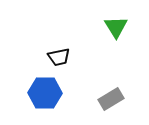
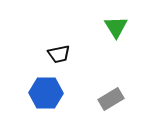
black trapezoid: moved 3 px up
blue hexagon: moved 1 px right
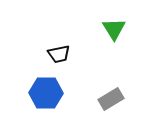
green triangle: moved 2 px left, 2 px down
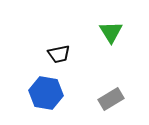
green triangle: moved 3 px left, 3 px down
blue hexagon: rotated 8 degrees clockwise
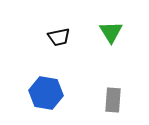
black trapezoid: moved 17 px up
gray rectangle: moved 2 px right, 1 px down; rotated 55 degrees counterclockwise
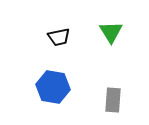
blue hexagon: moved 7 px right, 6 px up
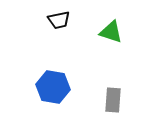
green triangle: rotated 40 degrees counterclockwise
black trapezoid: moved 17 px up
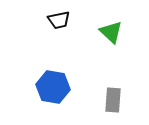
green triangle: rotated 25 degrees clockwise
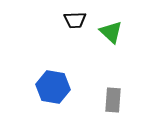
black trapezoid: moved 16 px right; rotated 10 degrees clockwise
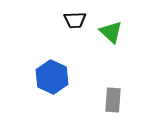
blue hexagon: moved 1 px left, 10 px up; rotated 16 degrees clockwise
